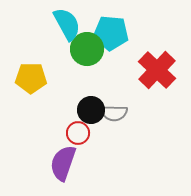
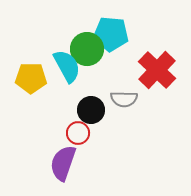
cyan semicircle: moved 42 px down
cyan pentagon: moved 1 px down
gray semicircle: moved 10 px right, 14 px up
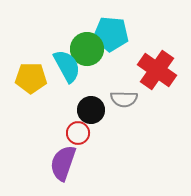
red cross: rotated 9 degrees counterclockwise
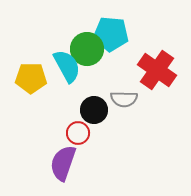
black circle: moved 3 px right
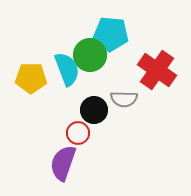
green circle: moved 3 px right, 6 px down
cyan semicircle: moved 3 px down; rotated 8 degrees clockwise
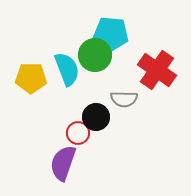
green circle: moved 5 px right
black circle: moved 2 px right, 7 px down
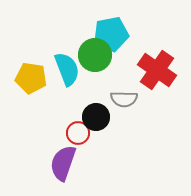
cyan pentagon: rotated 16 degrees counterclockwise
yellow pentagon: rotated 8 degrees clockwise
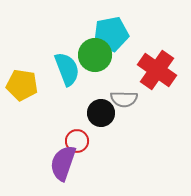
yellow pentagon: moved 9 px left, 7 px down
black circle: moved 5 px right, 4 px up
red circle: moved 1 px left, 8 px down
